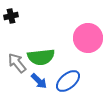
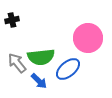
black cross: moved 1 px right, 4 px down
blue ellipse: moved 12 px up
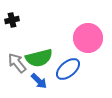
green semicircle: moved 2 px left, 1 px down; rotated 8 degrees counterclockwise
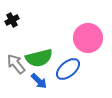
black cross: rotated 16 degrees counterclockwise
gray arrow: moved 1 px left, 1 px down
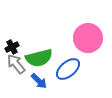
black cross: moved 27 px down
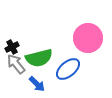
blue arrow: moved 2 px left, 3 px down
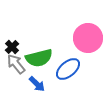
black cross: rotated 16 degrees counterclockwise
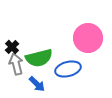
gray arrow: rotated 25 degrees clockwise
blue ellipse: rotated 25 degrees clockwise
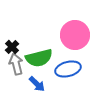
pink circle: moved 13 px left, 3 px up
